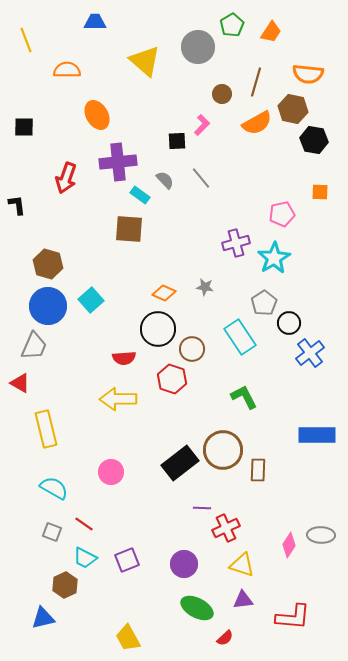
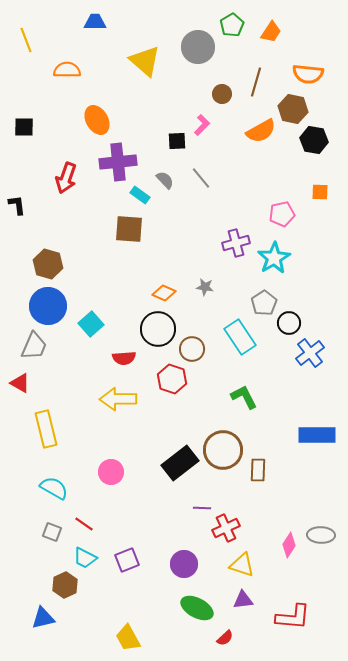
orange ellipse at (97, 115): moved 5 px down
orange semicircle at (257, 123): moved 4 px right, 8 px down
cyan square at (91, 300): moved 24 px down
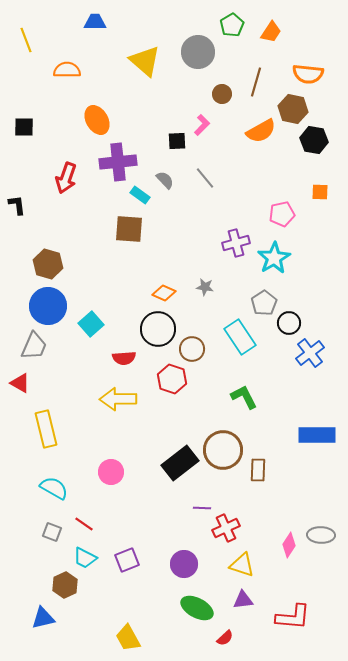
gray circle at (198, 47): moved 5 px down
gray line at (201, 178): moved 4 px right
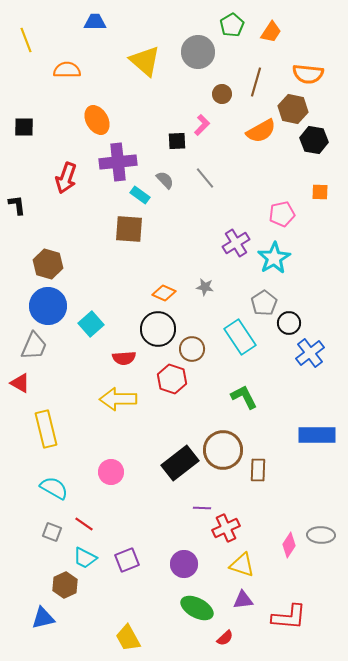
purple cross at (236, 243): rotated 16 degrees counterclockwise
red L-shape at (293, 617): moved 4 px left
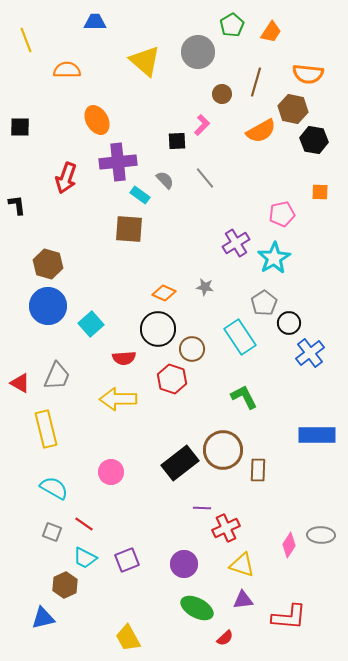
black square at (24, 127): moved 4 px left
gray trapezoid at (34, 346): moved 23 px right, 30 px down
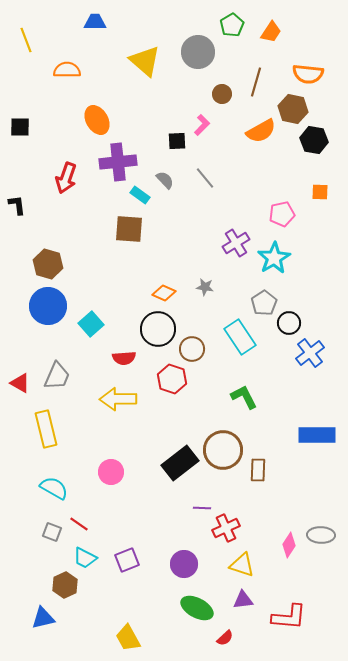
red line at (84, 524): moved 5 px left
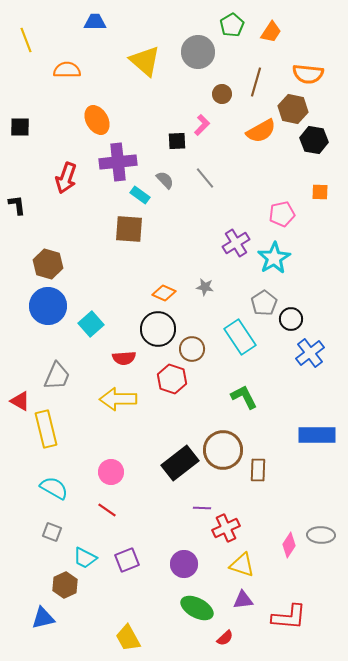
black circle at (289, 323): moved 2 px right, 4 px up
red triangle at (20, 383): moved 18 px down
red line at (79, 524): moved 28 px right, 14 px up
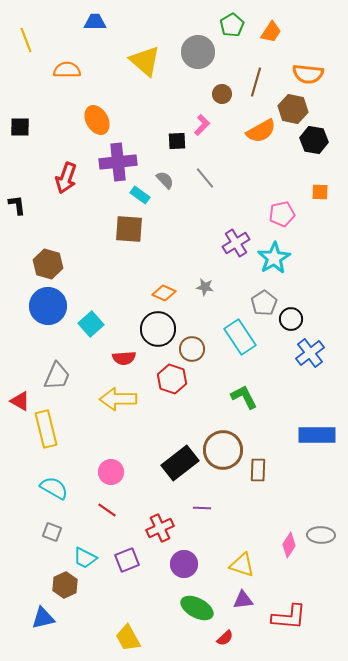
red cross at (226, 528): moved 66 px left
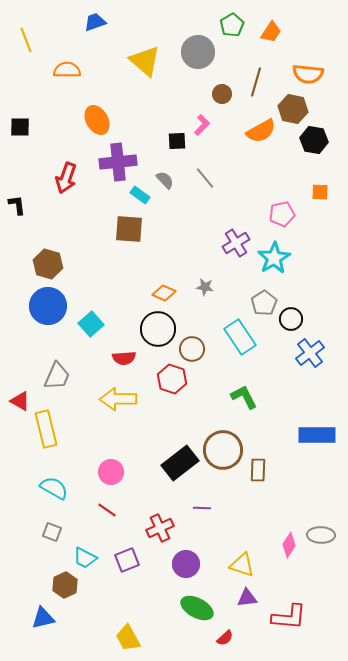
blue trapezoid at (95, 22): rotated 20 degrees counterclockwise
purple circle at (184, 564): moved 2 px right
purple triangle at (243, 600): moved 4 px right, 2 px up
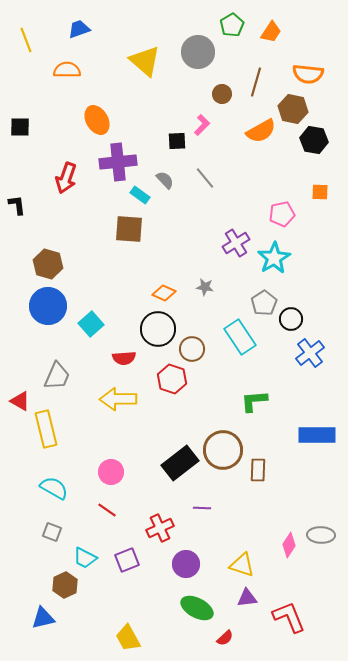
blue trapezoid at (95, 22): moved 16 px left, 7 px down
green L-shape at (244, 397): moved 10 px right, 4 px down; rotated 68 degrees counterclockwise
red L-shape at (289, 617): rotated 117 degrees counterclockwise
